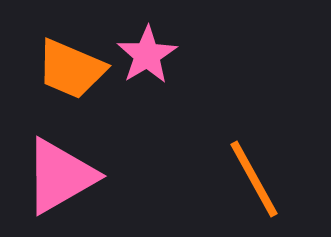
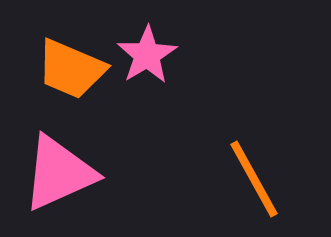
pink triangle: moved 1 px left, 3 px up; rotated 6 degrees clockwise
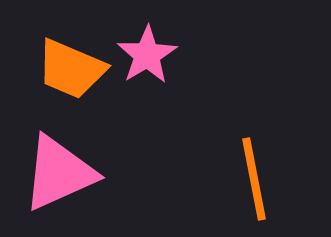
orange line: rotated 18 degrees clockwise
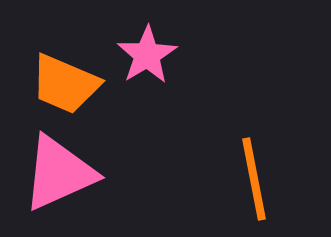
orange trapezoid: moved 6 px left, 15 px down
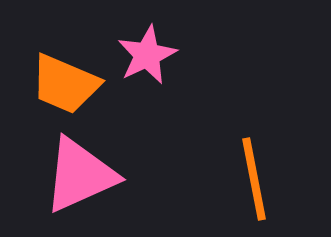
pink star: rotated 6 degrees clockwise
pink triangle: moved 21 px right, 2 px down
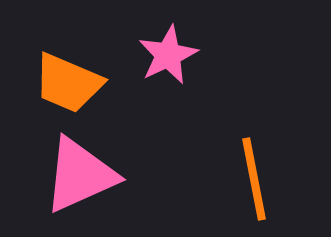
pink star: moved 21 px right
orange trapezoid: moved 3 px right, 1 px up
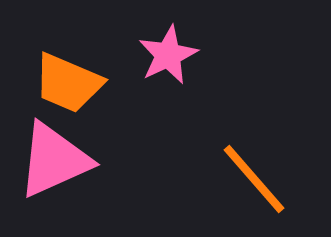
pink triangle: moved 26 px left, 15 px up
orange line: rotated 30 degrees counterclockwise
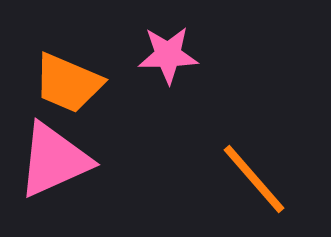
pink star: rotated 24 degrees clockwise
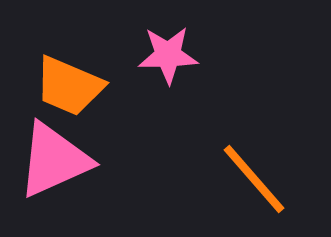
orange trapezoid: moved 1 px right, 3 px down
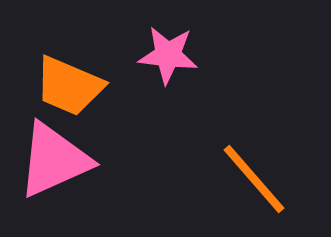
pink star: rotated 8 degrees clockwise
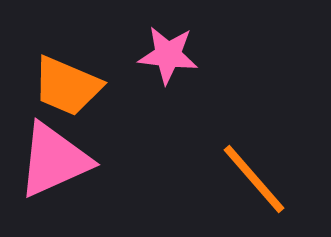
orange trapezoid: moved 2 px left
